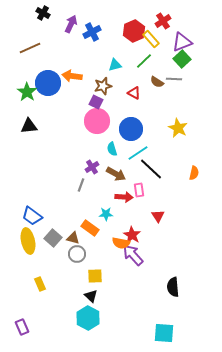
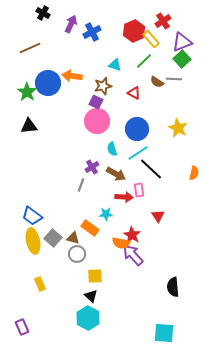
cyan triangle at (115, 65): rotated 32 degrees clockwise
blue circle at (131, 129): moved 6 px right
yellow ellipse at (28, 241): moved 5 px right
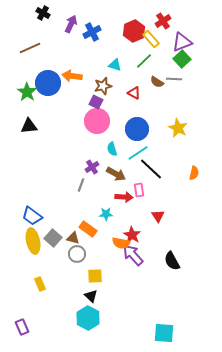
orange rectangle at (90, 228): moved 2 px left, 1 px down
black semicircle at (173, 287): moved 1 px left, 26 px up; rotated 24 degrees counterclockwise
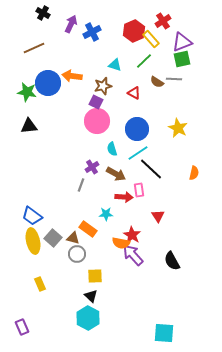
brown line at (30, 48): moved 4 px right
green square at (182, 59): rotated 30 degrees clockwise
green star at (27, 92): rotated 24 degrees counterclockwise
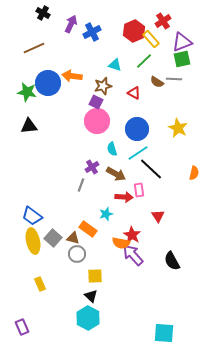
cyan star at (106, 214): rotated 16 degrees counterclockwise
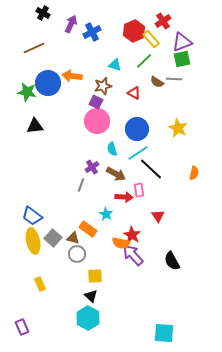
black triangle at (29, 126): moved 6 px right
cyan star at (106, 214): rotated 24 degrees counterclockwise
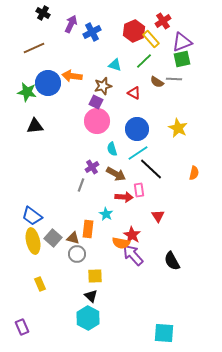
orange rectangle at (88, 229): rotated 60 degrees clockwise
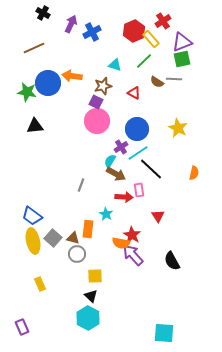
cyan semicircle at (112, 149): moved 2 px left, 12 px down; rotated 48 degrees clockwise
purple cross at (92, 167): moved 29 px right, 20 px up
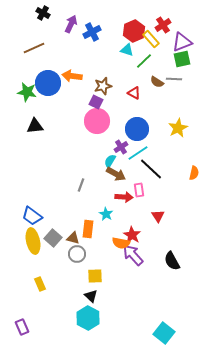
red cross at (163, 21): moved 4 px down
cyan triangle at (115, 65): moved 12 px right, 15 px up
yellow star at (178, 128): rotated 18 degrees clockwise
cyan square at (164, 333): rotated 35 degrees clockwise
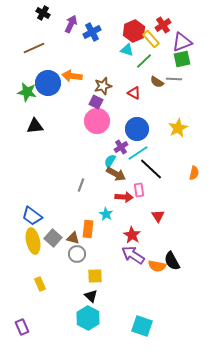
orange semicircle at (121, 243): moved 36 px right, 23 px down
purple arrow at (133, 255): rotated 15 degrees counterclockwise
cyan square at (164, 333): moved 22 px left, 7 px up; rotated 20 degrees counterclockwise
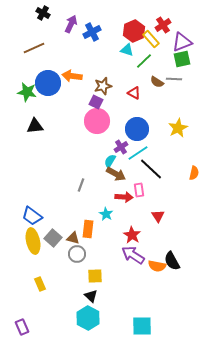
cyan square at (142, 326): rotated 20 degrees counterclockwise
